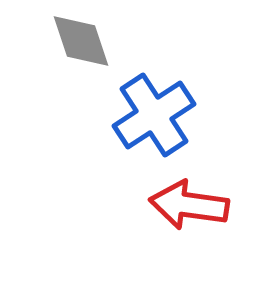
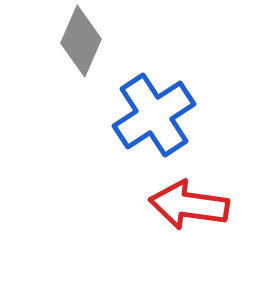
gray diamond: rotated 42 degrees clockwise
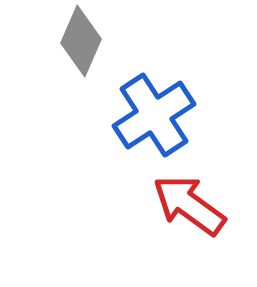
red arrow: rotated 28 degrees clockwise
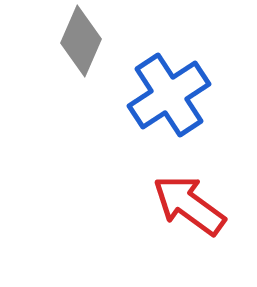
blue cross: moved 15 px right, 20 px up
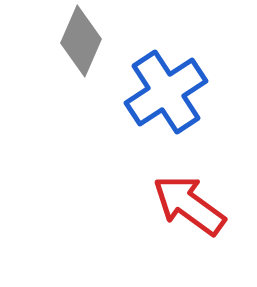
blue cross: moved 3 px left, 3 px up
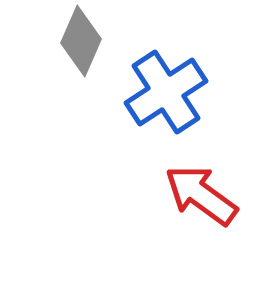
red arrow: moved 12 px right, 10 px up
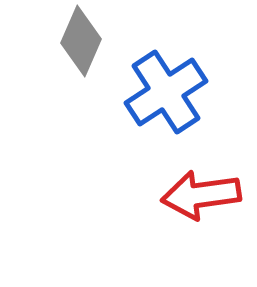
red arrow: rotated 44 degrees counterclockwise
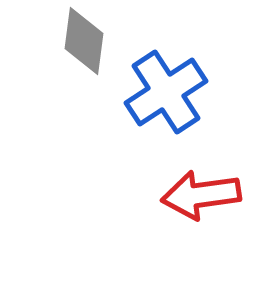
gray diamond: moved 3 px right; rotated 16 degrees counterclockwise
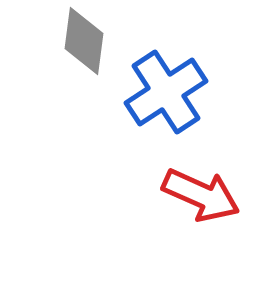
red arrow: rotated 148 degrees counterclockwise
